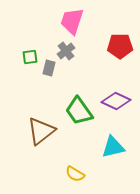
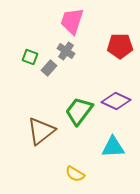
gray cross: rotated 18 degrees counterclockwise
green square: rotated 28 degrees clockwise
gray rectangle: rotated 28 degrees clockwise
green trapezoid: rotated 72 degrees clockwise
cyan triangle: rotated 10 degrees clockwise
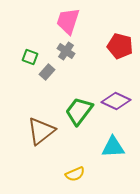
pink trapezoid: moved 4 px left
red pentagon: rotated 15 degrees clockwise
gray rectangle: moved 2 px left, 4 px down
yellow semicircle: rotated 54 degrees counterclockwise
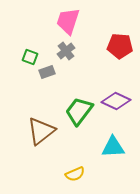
red pentagon: rotated 10 degrees counterclockwise
gray cross: rotated 18 degrees clockwise
gray rectangle: rotated 28 degrees clockwise
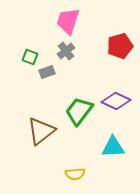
red pentagon: rotated 20 degrees counterclockwise
yellow semicircle: rotated 18 degrees clockwise
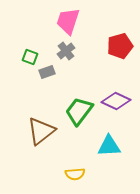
cyan triangle: moved 4 px left, 1 px up
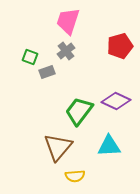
brown triangle: moved 17 px right, 16 px down; rotated 12 degrees counterclockwise
yellow semicircle: moved 2 px down
